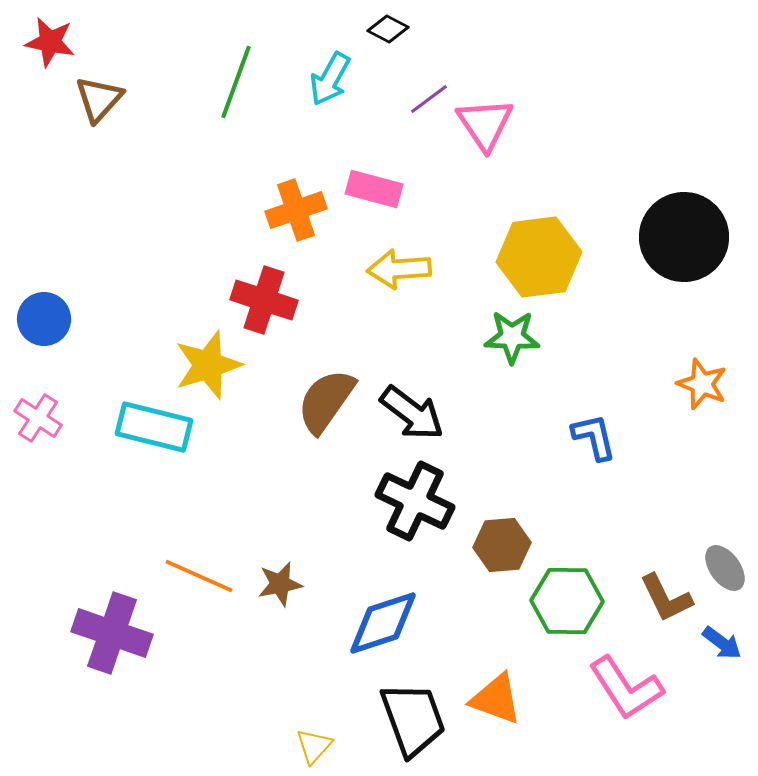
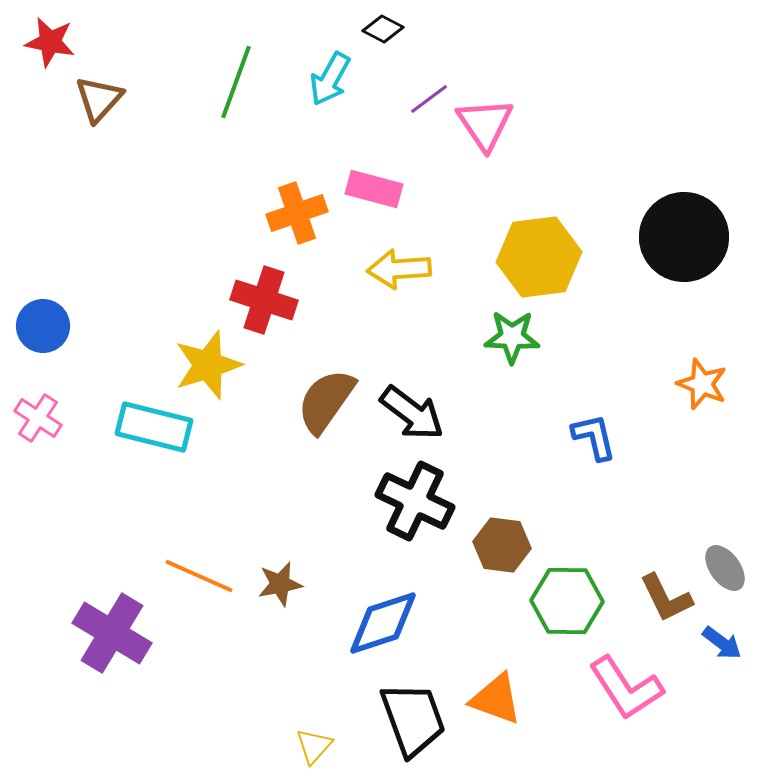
black diamond: moved 5 px left
orange cross: moved 1 px right, 3 px down
blue circle: moved 1 px left, 7 px down
brown hexagon: rotated 12 degrees clockwise
purple cross: rotated 12 degrees clockwise
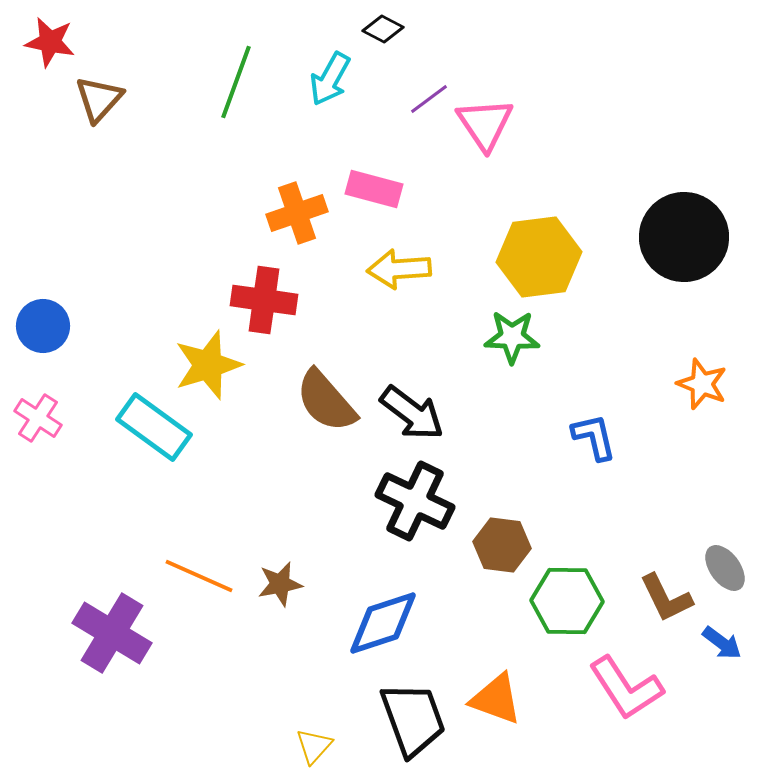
red cross: rotated 10 degrees counterclockwise
brown semicircle: rotated 76 degrees counterclockwise
cyan rectangle: rotated 22 degrees clockwise
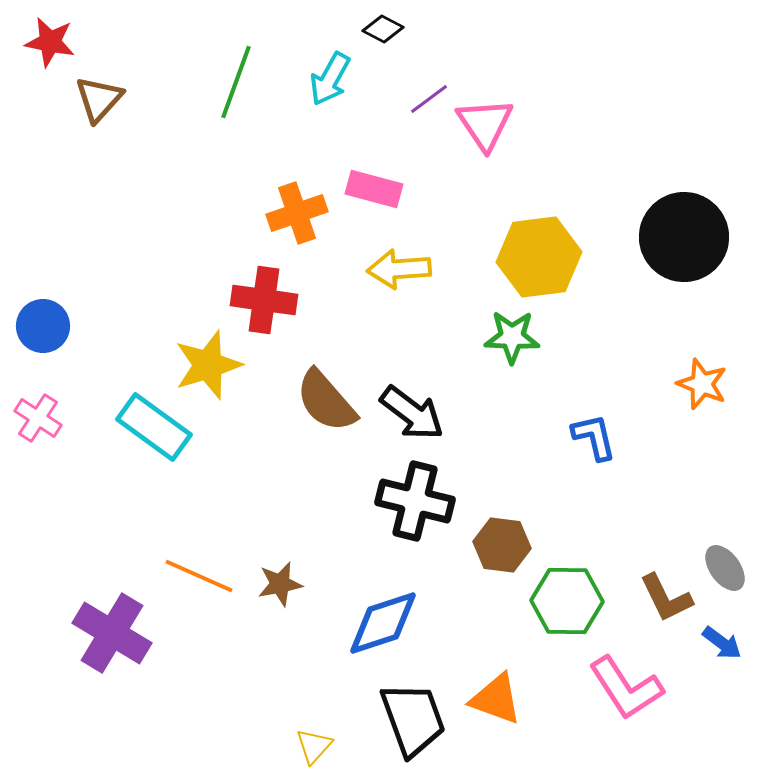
black cross: rotated 12 degrees counterclockwise
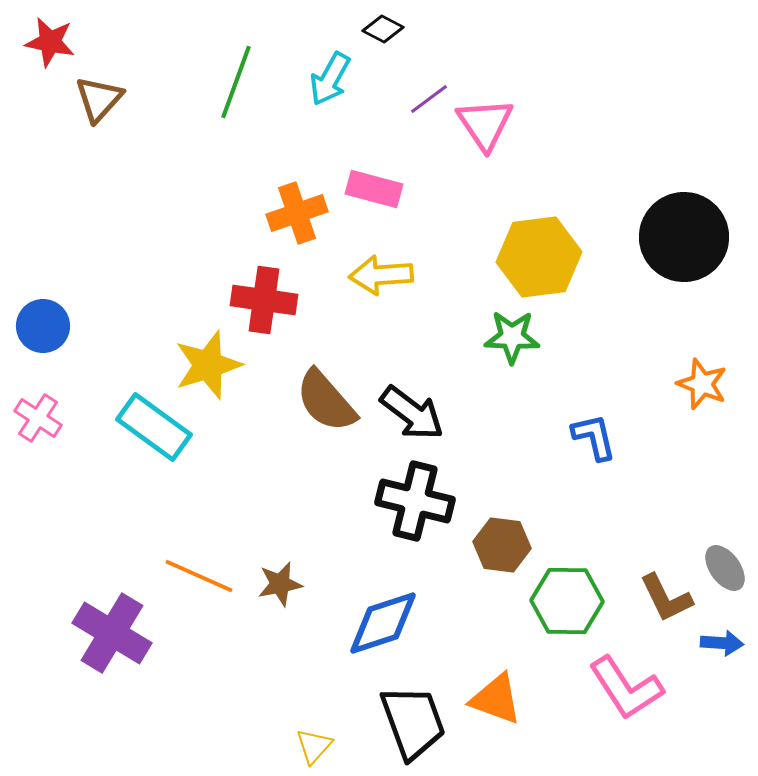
yellow arrow: moved 18 px left, 6 px down
blue arrow: rotated 33 degrees counterclockwise
black trapezoid: moved 3 px down
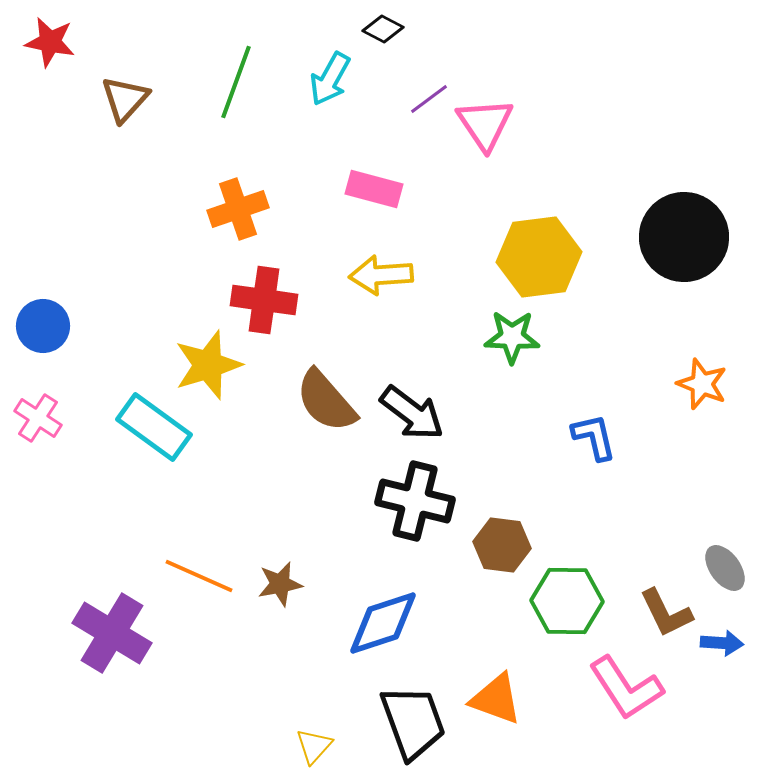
brown triangle: moved 26 px right
orange cross: moved 59 px left, 4 px up
brown L-shape: moved 15 px down
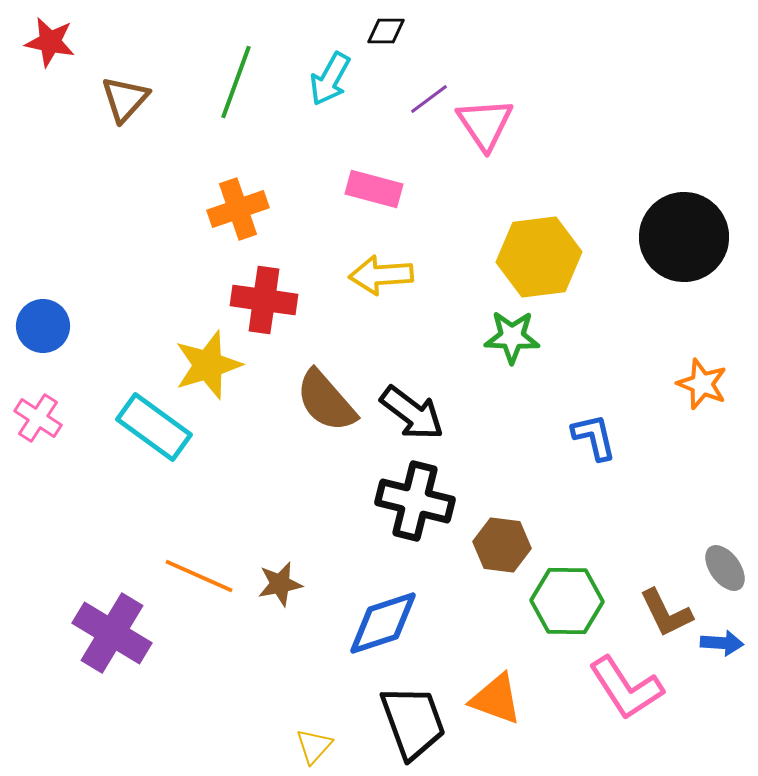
black diamond: moved 3 px right, 2 px down; rotated 27 degrees counterclockwise
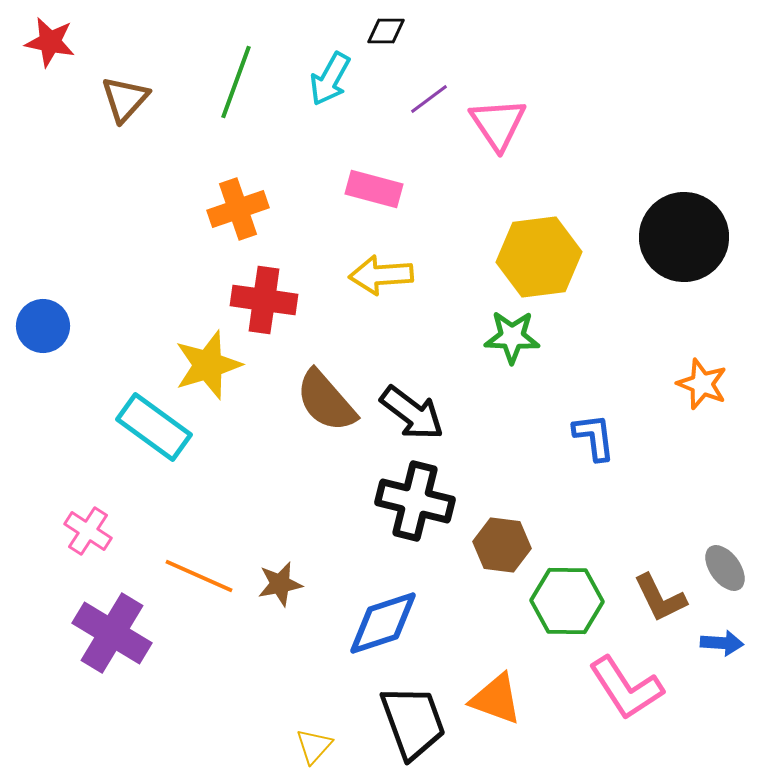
pink triangle: moved 13 px right
pink cross: moved 50 px right, 113 px down
blue L-shape: rotated 6 degrees clockwise
brown L-shape: moved 6 px left, 15 px up
